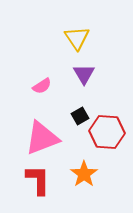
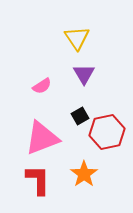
red hexagon: rotated 16 degrees counterclockwise
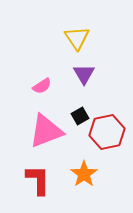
pink triangle: moved 4 px right, 7 px up
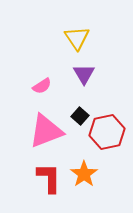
black square: rotated 18 degrees counterclockwise
red L-shape: moved 11 px right, 2 px up
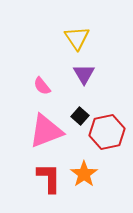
pink semicircle: rotated 84 degrees clockwise
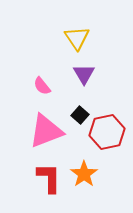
black square: moved 1 px up
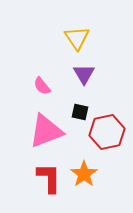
black square: moved 3 px up; rotated 30 degrees counterclockwise
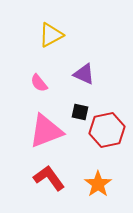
yellow triangle: moved 26 px left, 3 px up; rotated 36 degrees clockwise
purple triangle: rotated 35 degrees counterclockwise
pink semicircle: moved 3 px left, 3 px up
red hexagon: moved 2 px up
orange star: moved 14 px right, 10 px down
red L-shape: rotated 36 degrees counterclockwise
